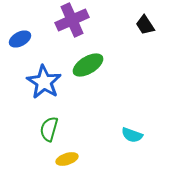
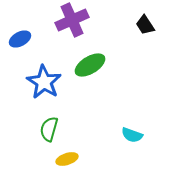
green ellipse: moved 2 px right
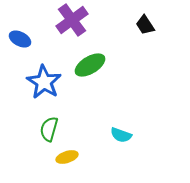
purple cross: rotated 12 degrees counterclockwise
blue ellipse: rotated 55 degrees clockwise
cyan semicircle: moved 11 px left
yellow ellipse: moved 2 px up
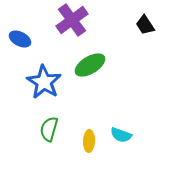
yellow ellipse: moved 22 px right, 16 px up; rotated 70 degrees counterclockwise
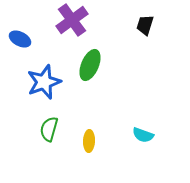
black trapezoid: rotated 50 degrees clockwise
green ellipse: rotated 36 degrees counterclockwise
blue star: rotated 20 degrees clockwise
cyan semicircle: moved 22 px right
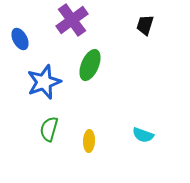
blue ellipse: rotated 35 degrees clockwise
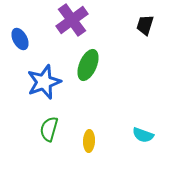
green ellipse: moved 2 px left
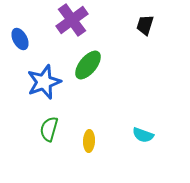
green ellipse: rotated 16 degrees clockwise
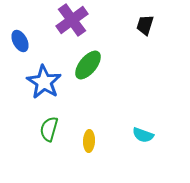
blue ellipse: moved 2 px down
blue star: rotated 20 degrees counterclockwise
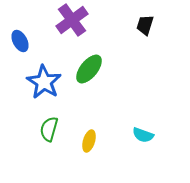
green ellipse: moved 1 px right, 4 px down
yellow ellipse: rotated 15 degrees clockwise
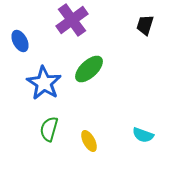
green ellipse: rotated 8 degrees clockwise
blue star: moved 1 px down
yellow ellipse: rotated 45 degrees counterclockwise
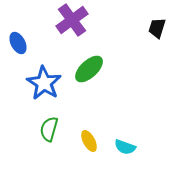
black trapezoid: moved 12 px right, 3 px down
blue ellipse: moved 2 px left, 2 px down
cyan semicircle: moved 18 px left, 12 px down
